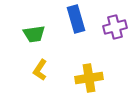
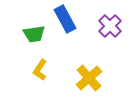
blue rectangle: moved 11 px left; rotated 12 degrees counterclockwise
purple cross: moved 5 px left, 1 px up; rotated 30 degrees counterclockwise
yellow cross: rotated 32 degrees counterclockwise
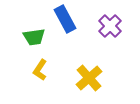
green trapezoid: moved 3 px down
